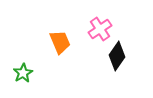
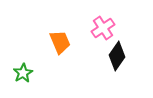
pink cross: moved 3 px right, 1 px up
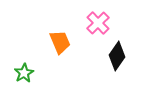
pink cross: moved 5 px left, 5 px up; rotated 10 degrees counterclockwise
green star: moved 1 px right
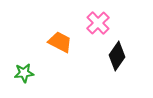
orange trapezoid: rotated 40 degrees counterclockwise
green star: rotated 24 degrees clockwise
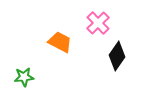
green star: moved 4 px down
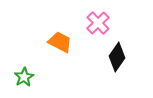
black diamond: moved 1 px down
green star: rotated 24 degrees counterclockwise
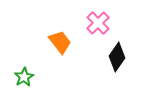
orange trapezoid: rotated 25 degrees clockwise
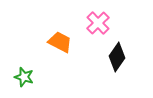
orange trapezoid: rotated 25 degrees counterclockwise
green star: rotated 24 degrees counterclockwise
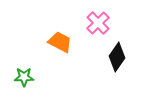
green star: rotated 18 degrees counterclockwise
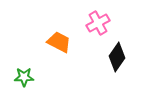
pink cross: rotated 15 degrees clockwise
orange trapezoid: moved 1 px left
